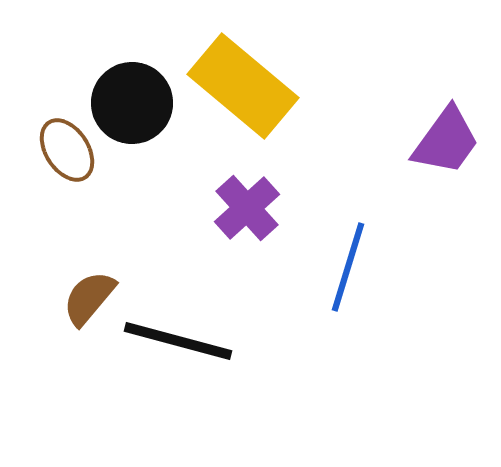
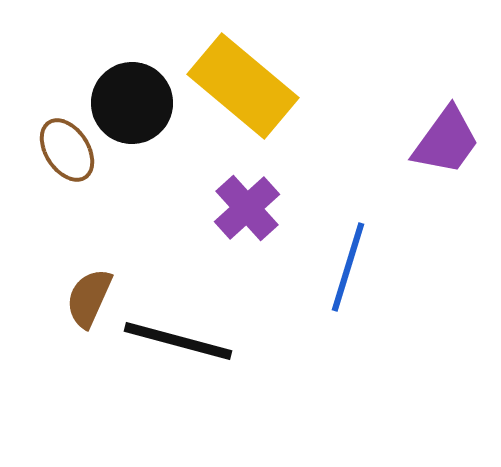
brown semicircle: rotated 16 degrees counterclockwise
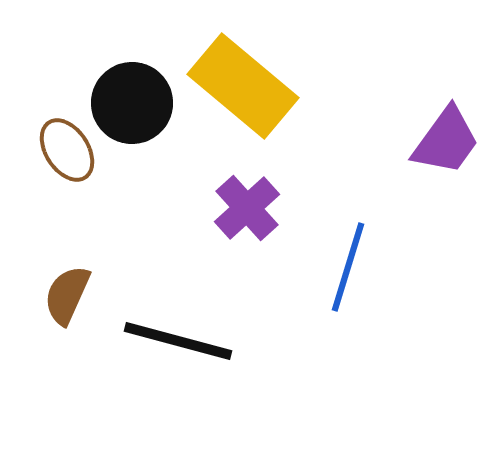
brown semicircle: moved 22 px left, 3 px up
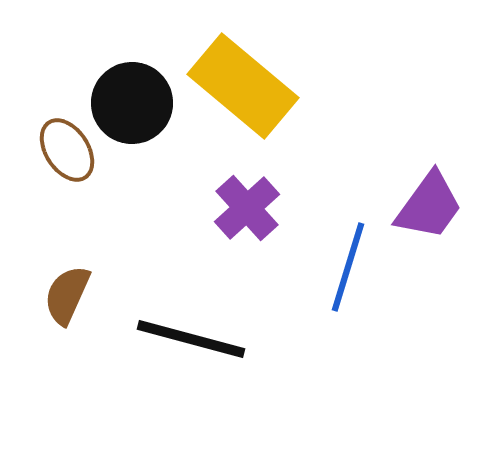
purple trapezoid: moved 17 px left, 65 px down
black line: moved 13 px right, 2 px up
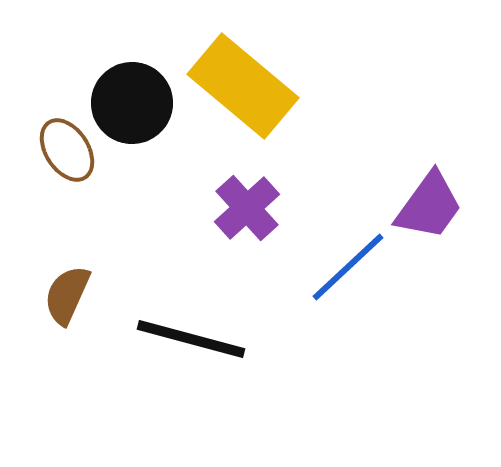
blue line: rotated 30 degrees clockwise
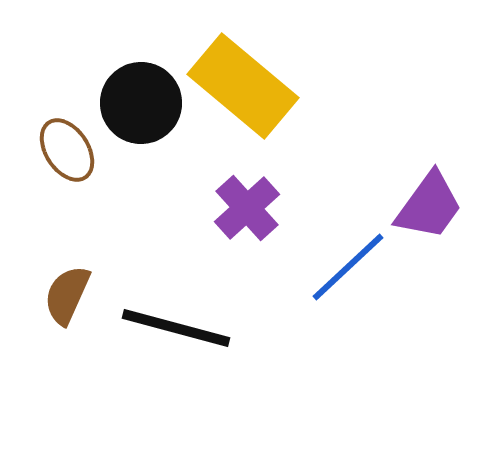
black circle: moved 9 px right
black line: moved 15 px left, 11 px up
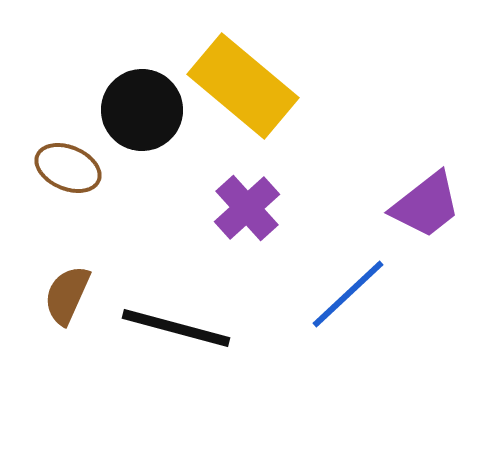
black circle: moved 1 px right, 7 px down
brown ellipse: moved 1 px right, 18 px down; rotated 34 degrees counterclockwise
purple trapezoid: moved 3 px left, 1 px up; rotated 16 degrees clockwise
blue line: moved 27 px down
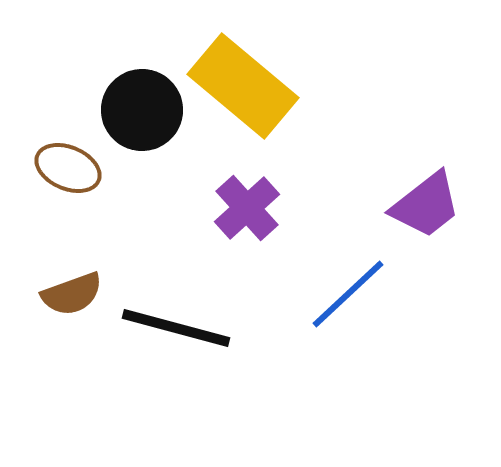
brown semicircle: moved 5 px right, 1 px up; rotated 134 degrees counterclockwise
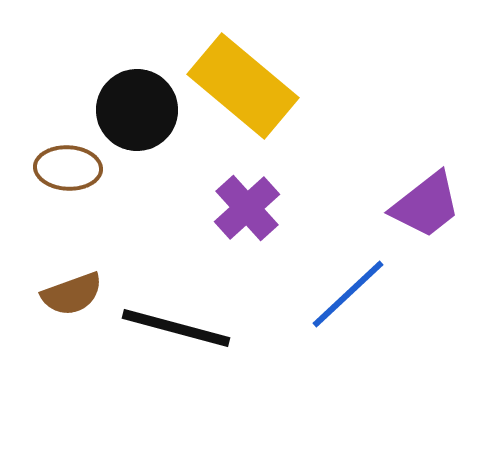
black circle: moved 5 px left
brown ellipse: rotated 20 degrees counterclockwise
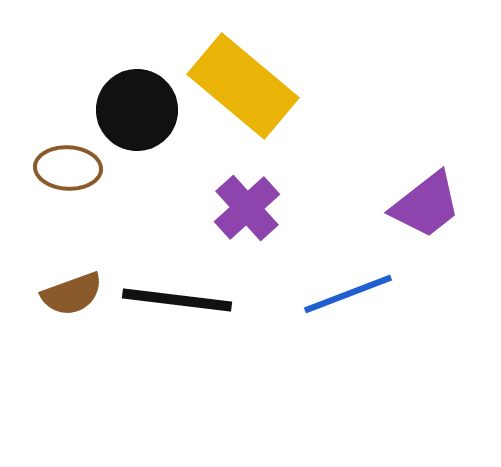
blue line: rotated 22 degrees clockwise
black line: moved 1 px right, 28 px up; rotated 8 degrees counterclockwise
